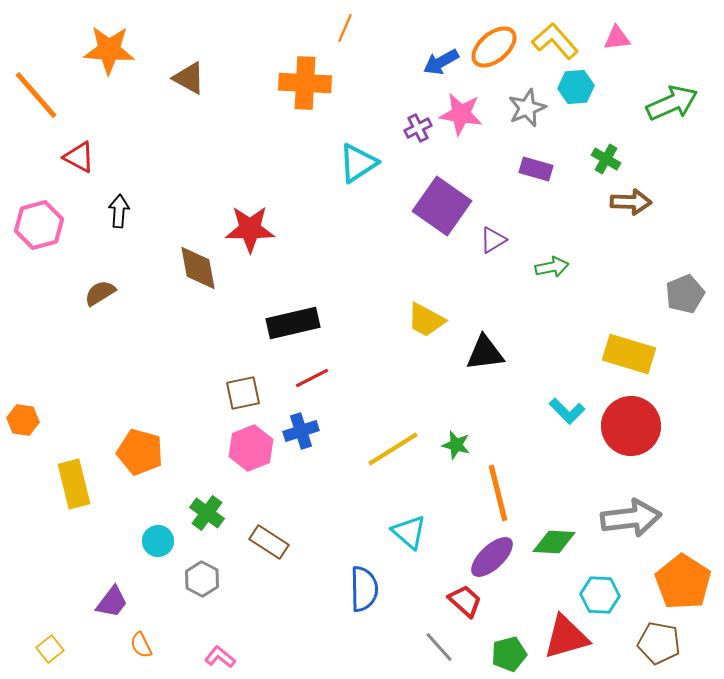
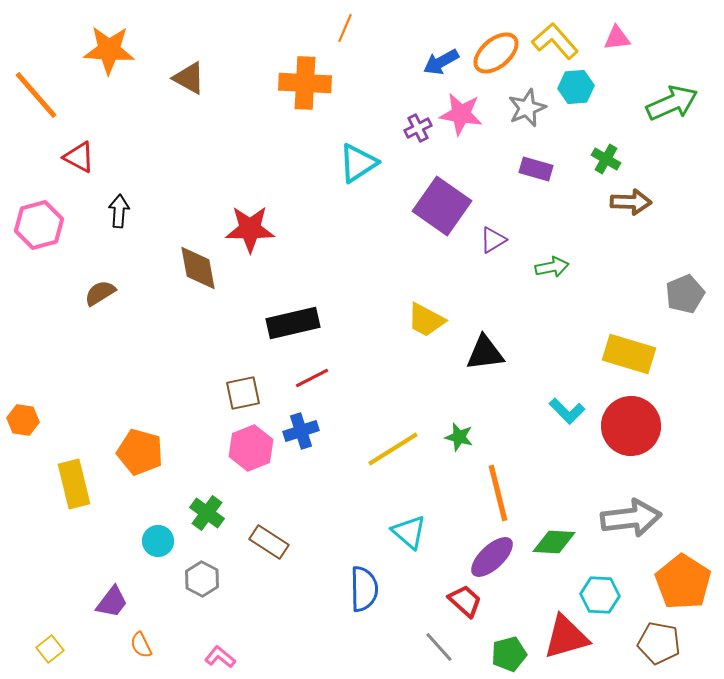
orange ellipse at (494, 47): moved 2 px right, 6 px down
green star at (456, 445): moved 3 px right, 8 px up
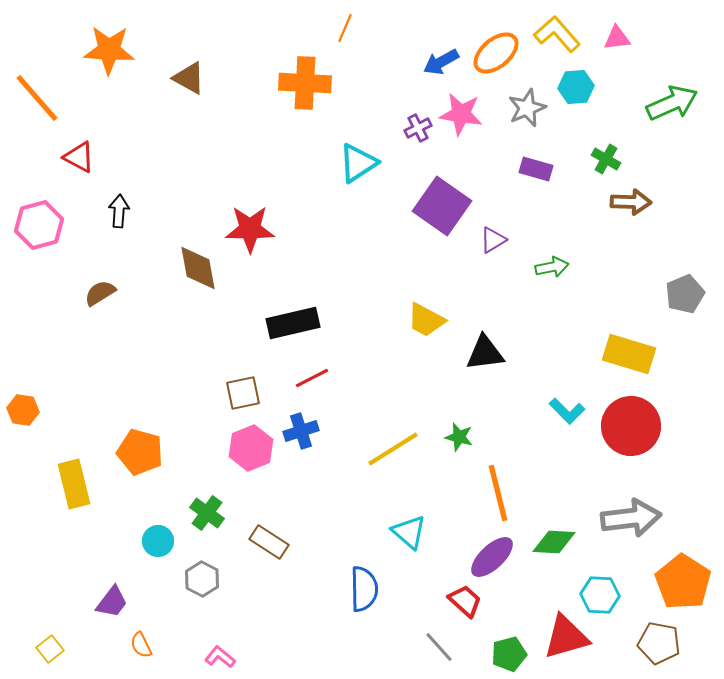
yellow L-shape at (555, 41): moved 2 px right, 7 px up
orange line at (36, 95): moved 1 px right, 3 px down
orange hexagon at (23, 420): moved 10 px up
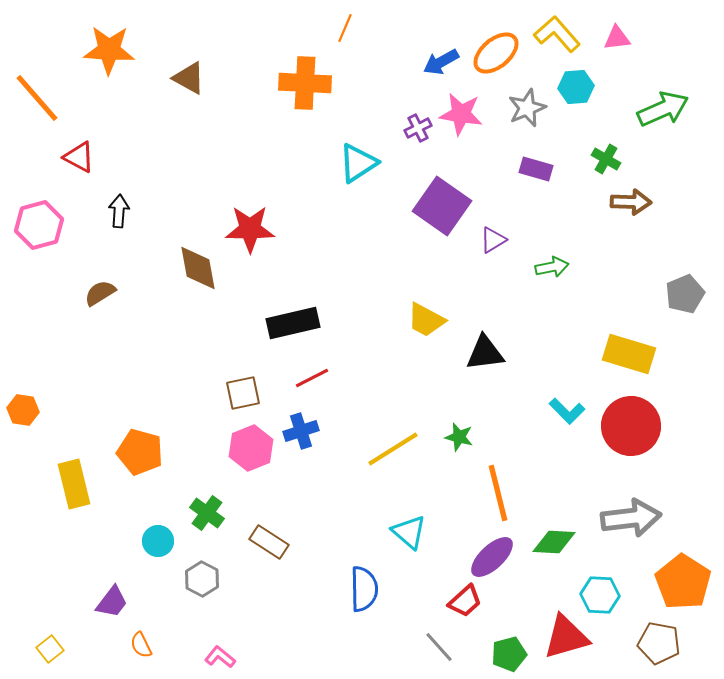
green arrow at (672, 103): moved 9 px left, 6 px down
red trapezoid at (465, 601): rotated 96 degrees clockwise
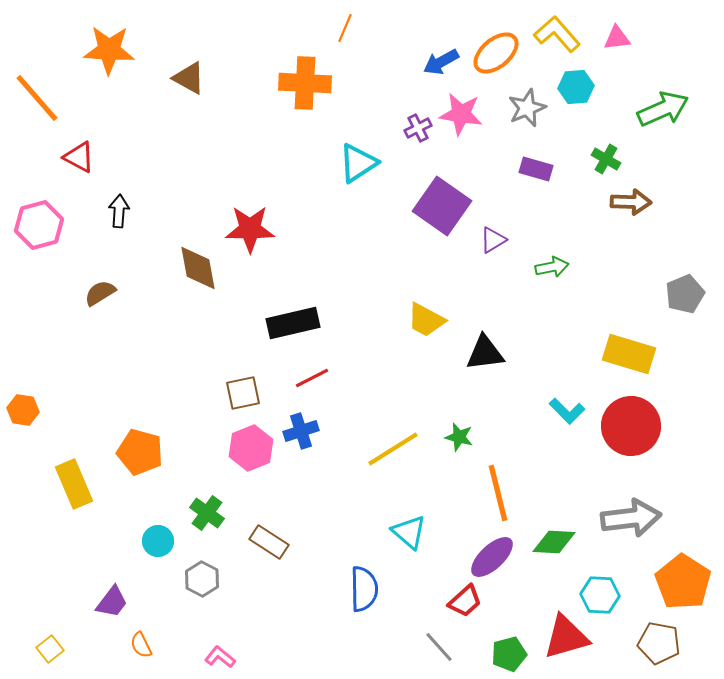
yellow rectangle at (74, 484): rotated 9 degrees counterclockwise
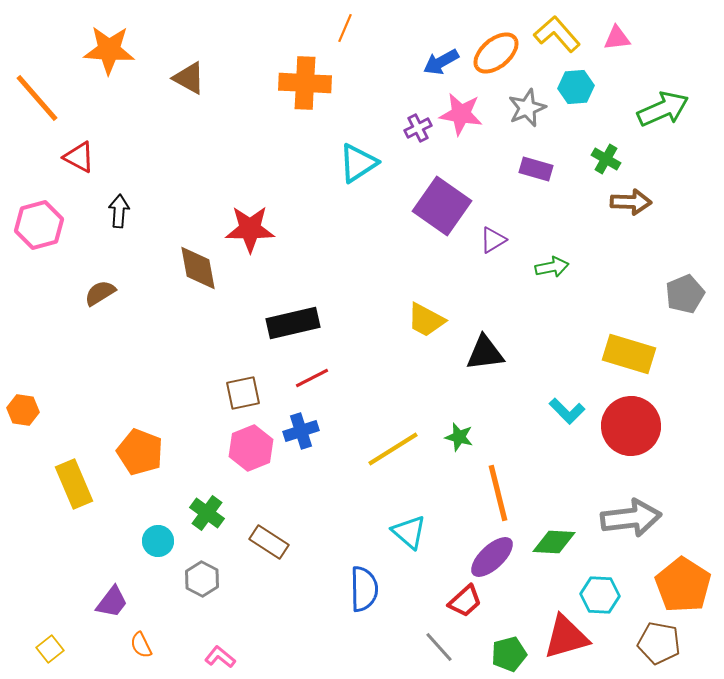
orange pentagon at (140, 452): rotated 6 degrees clockwise
orange pentagon at (683, 582): moved 3 px down
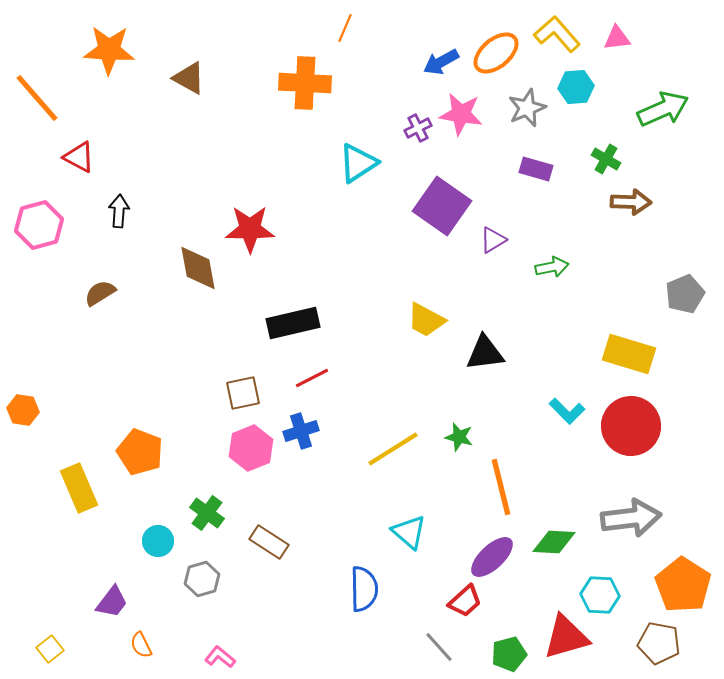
yellow rectangle at (74, 484): moved 5 px right, 4 px down
orange line at (498, 493): moved 3 px right, 6 px up
gray hexagon at (202, 579): rotated 16 degrees clockwise
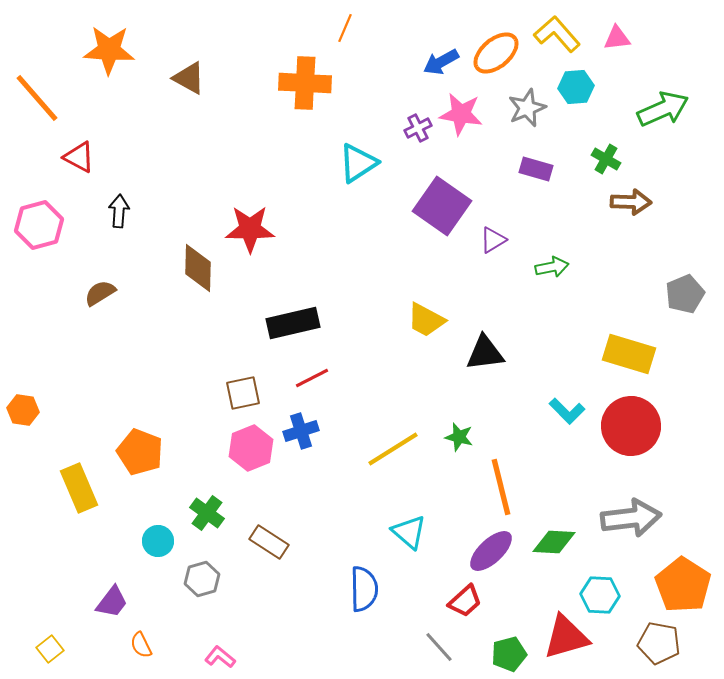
brown diamond at (198, 268): rotated 12 degrees clockwise
purple ellipse at (492, 557): moved 1 px left, 6 px up
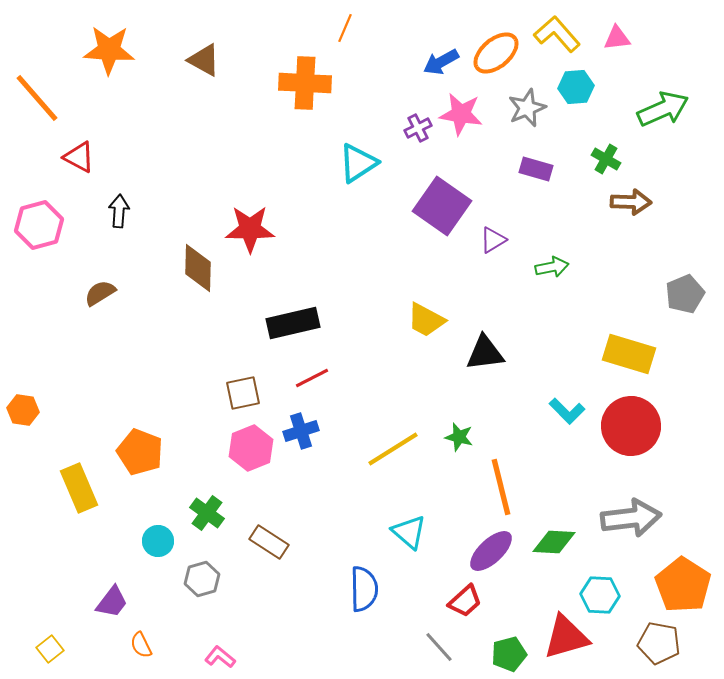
brown triangle at (189, 78): moved 15 px right, 18 px up
